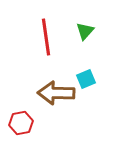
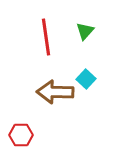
cyan square: rotated 24 degrees counterclockwise
brown arrow: moved 1 px left, 1 px up
red hexagon: moved 12 px down; rotated 10 degrees clockwise
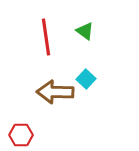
green triangle: rotated 36 degrees counterclockwise
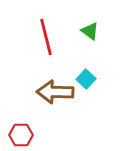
green triangle: moved 5 px right
red line: rotated 6 degrees counterclockwise
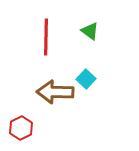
red line: rotated 15 degrees clockwise
red hexagon: moved 7 px up; rotated 25 degrees counterclockwise
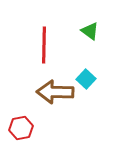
red line: moved 2 px left, 8 px down
red hexagon: rotated 15 degrees clockwise
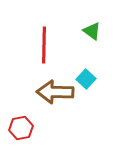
green triangle: moved 2 px right
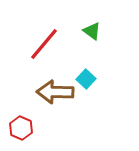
red line: moved 1 px up; rotated 39 degrees clockwise
red hexagon: rotated 25 degrees counterclockwise
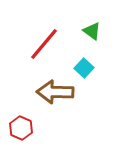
cyan square: moved 2 px left, 11 px up
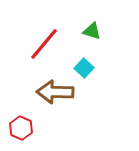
green triangle: rotated 18 degrees counterclockwise
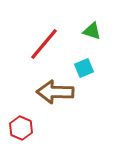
cyan square: rotated 24 degrees clockwise
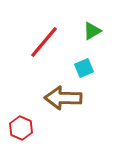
green triangle: rotated 48 degrees counterclockwise
red line: moved 2 px up
brown arrow: moved 8 px right, 6 px down
